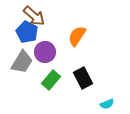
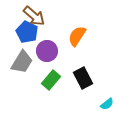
purple circle: moved 2 px right, 1 px up
cyan semicircle: rotated 16 degrees counterclockwise
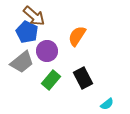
gray trapezoid: rotated 20 degrees clockwise
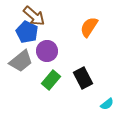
orange semicircle: moved 12 px right, 9 px up
gray trapezoid: moved 1 px left, 1 px up
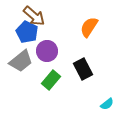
black rectangle: moved 9 px up
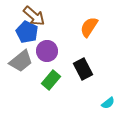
cyan semicircle: moved 1 px right, 1 px up
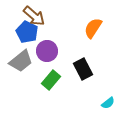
orange semicircle: moved 4 px right, 1 px down
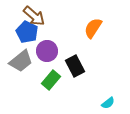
black rectangle: moved 8 px left, 3 px up
